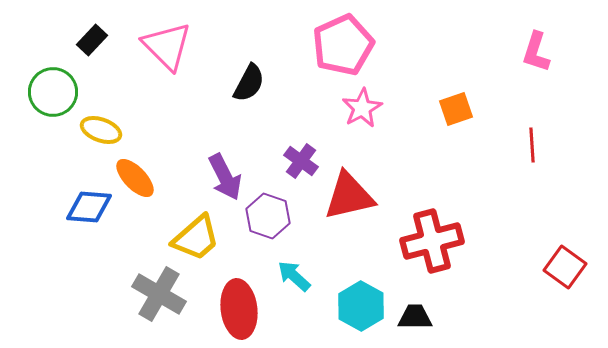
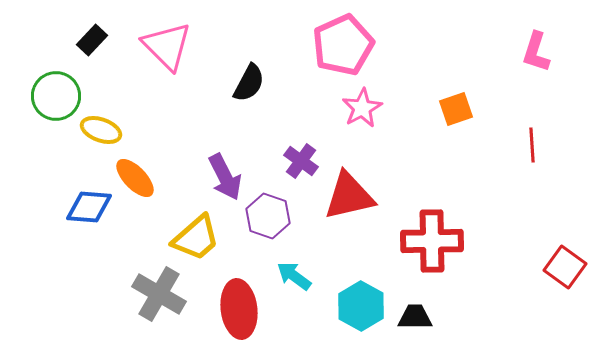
green circle: moved 3 px right, 4 px down
red cross: rotated 14 degrees clockwise
cyan arrow: rotated 6 degrees counterclockwise
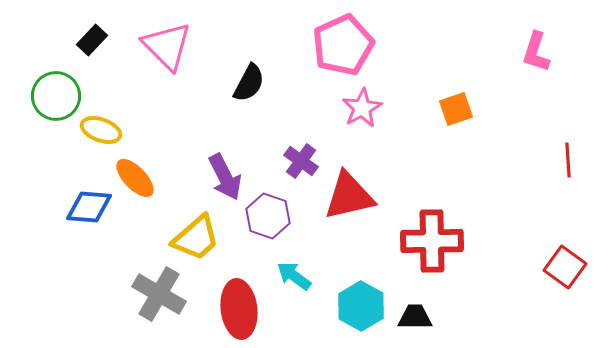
red line: moved 36 px right, 15 px down
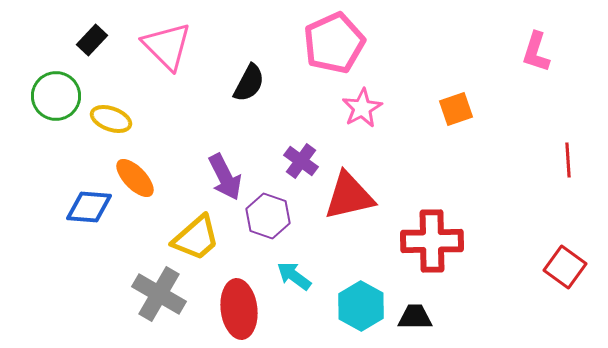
pink pentagon: moved 9 px left, 2 px up
yellow ellipse: moved 10 px right, 11 px up
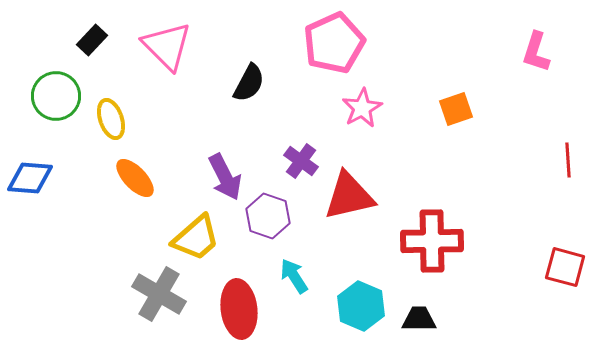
yellow ellipse: rotated 51 degrees clockwise
blue diamond: moved 59 px left, 29 px up
red square: rotated 21 degrees counterclockwise
cyan arrow: rotated 21 degrees clockwise
cyan hexagon: rotated 6 degrees counterclockwise
black trapezoid: moved 4 px right, 2 px down
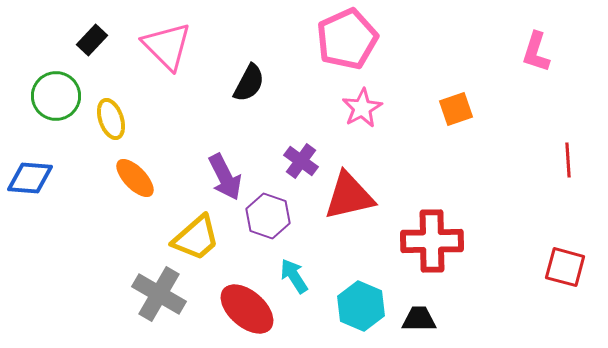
pink pentagon: moved 13 px right, 4 px up
red ellipse: moved 8 px right; rotated 42 degrees counterclockwise
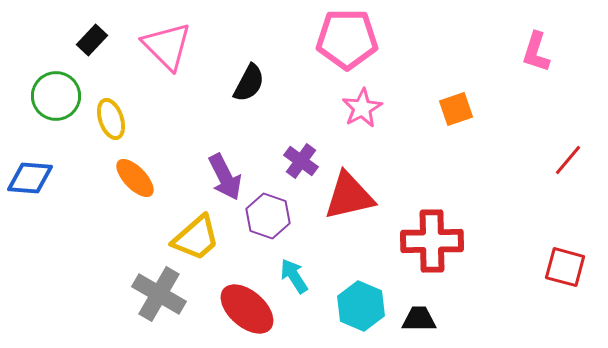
pink pentagon: rotated 24 degrees clockwise
red line: rotated 44 degrees clockwise
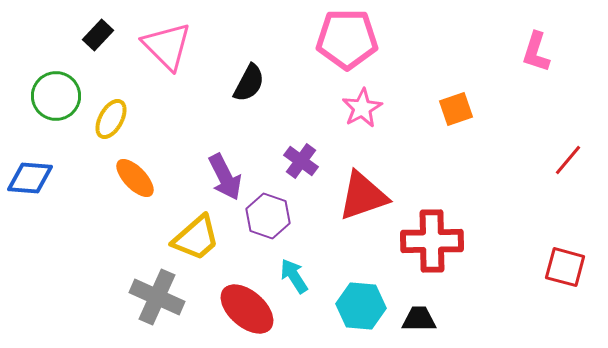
black rectangle: moved 6 px right, 5 px up
yellow ellipse: rotated 48 degrees clockwise
red triangle: moved 14 px right; rotated 6 degrees counterclockwise
gray cross: moved 2 px left, 3 px down; rotated 6 degrees counterclockwise
cyan hexagon: rotated 18 degrees counterclockwise
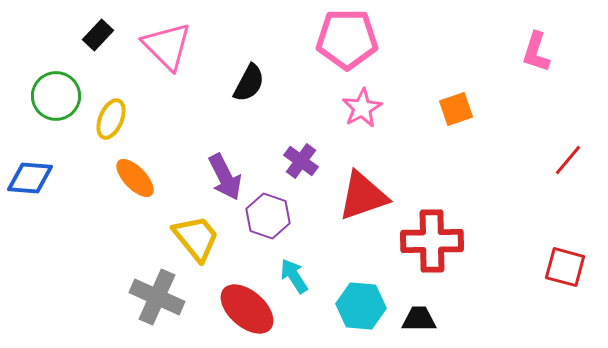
yellow ellipse: rotated 6 degrees counterclockwise
yellow trapezoid: rotated 88 degrees counterclockwise
